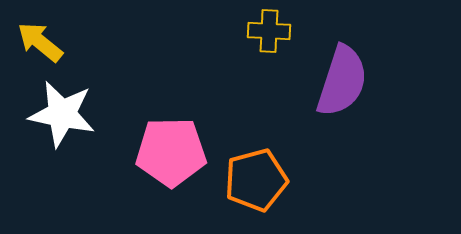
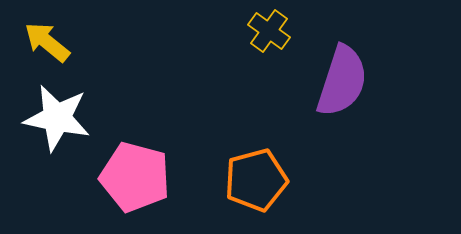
yellow cross: rotated 33 degrees clockwise
yellow arrow: moved 7 px right
white star: moved 5 px left, 4 px down
pink pentagon: moved 36 px left, 25 px down; rotated 16 degrees clockwise
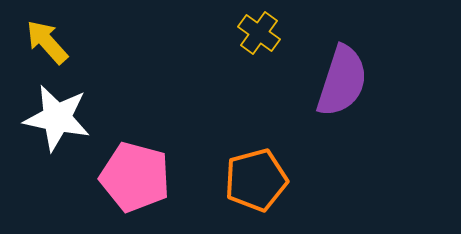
yellow cross: moved 10 px left, 2 px down
yellow arrow: rotated 9 degrees clockwise
